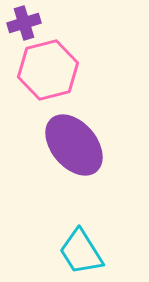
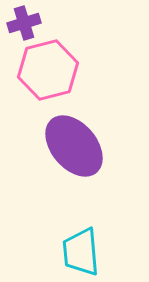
purple ellipse: moved 1 px down
cyan trapezoid: rotated 27 degrees clockwise
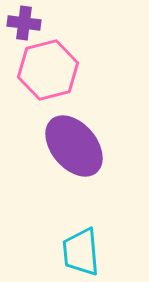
purple cross: rotated 24 degrees clockwise
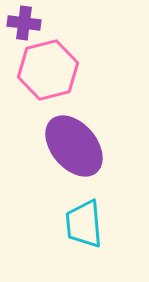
cyan trapezoid: moved 3 px right, 28 px up
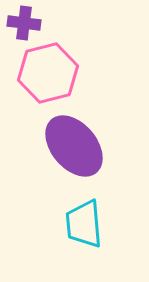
pink hexagon: moved 3 px down
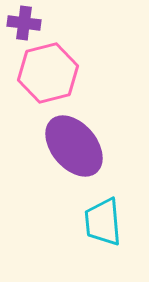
cyan trapezoid: moved 19 px right, 2 px up
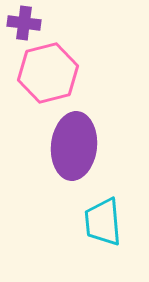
purple ellipse: rotated 46 degrees clockwise
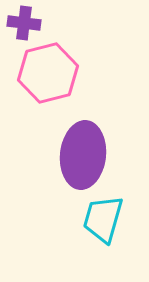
purple ellipse: moved 9 px right, 9 px down
cyan trapezoid: moved 3 px up; rotated 21 degrees clockwise
